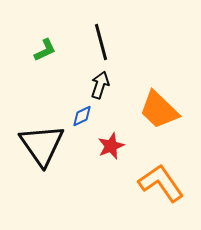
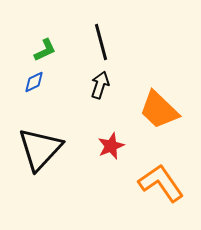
blue diamond: moved 48 px left, 34 px up
black triangle: moved 2 px left, 4 px down; rotated 18 degrees clockwise
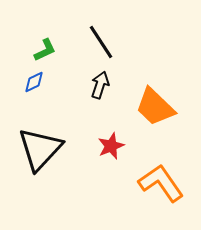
black line: rotated 18 degrees counterclockwise
orange trapezoid: moved 4 px left, 3 px up
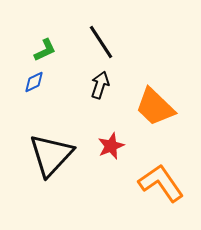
black triangle: moved 11 px right, 6 px down
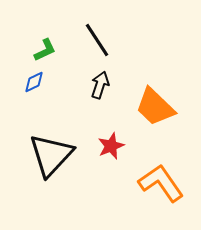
black line: moved 4 px left, 2 px up
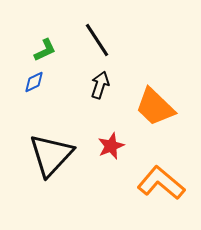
orange L-shape: rotated 15 degrees counterclockwise
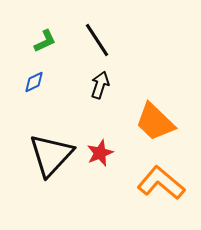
green L-shape: moved 9 px up
orange trapezoid: moved 15 px down
red star: moved 11 px left, 7 px down
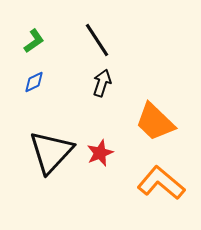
green L-shape: moved 11 px left; rotated 10 degrees counterclockwise
black arrow: moved 2 px right, 2 px up
black triangle: moved 3 px up
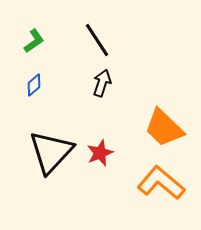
blue diamond: moved 3 px down; rotated 15 degrees counterclockwise
orange trapezoid: moved 9 px right, 6 px down
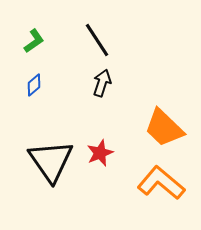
black triangle: moved 9 px down; rotated 18 degrees counterclockwise
